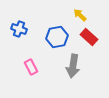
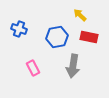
red rectangle: rotated 30 degrees counterclockwise
pink rectangle: moved 2 px right, 1 px down
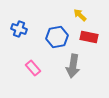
pink rectangle: rotated 14 degrees counterclockwise
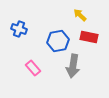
blue hexagon: moved 1 px right, 4 px down
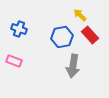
red rectangle: moved 1 px right, 2 px up; rotated 36 degrees clockwise
blue hexagon: moved 4 px right, 4 px up
pink rectangle: moved 19 px left, 7 px up; rotated 28 degrees counterclockwise
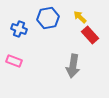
yellow arrow: moved 2 px down
blue hexagon: moved 14 px left, 19 px up
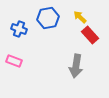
gray arrow: moved 3 px right
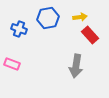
yellow arrow: rotated 128 degrees clockwise
pink rectangle: moved 2 px left, 3 px down
